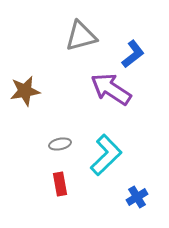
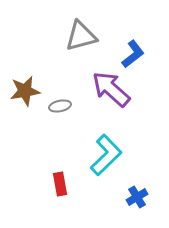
purple arrow: rotated 9 degrees clockwise
gray ellipse: moved 38 px up
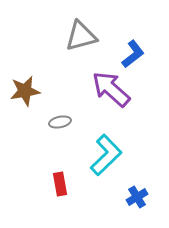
gray ellipse: moved 16 px down
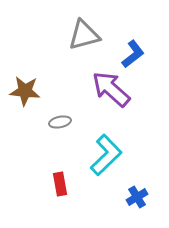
gray triangle: moved 3 px right, 1 px up
brown star: rotated 16 degrees clockwise
